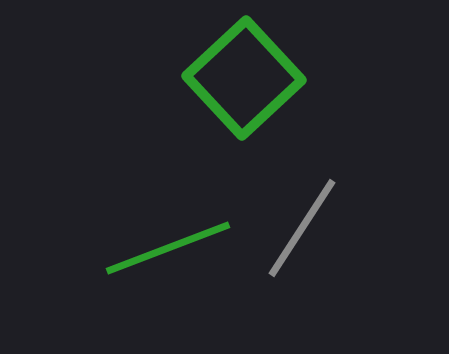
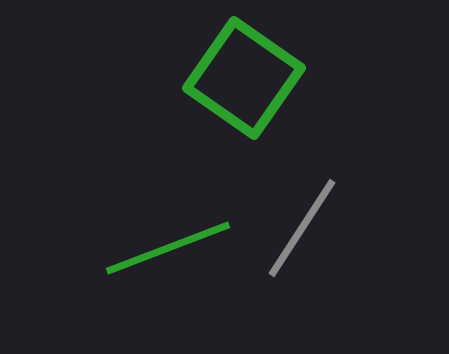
green square: rotated 12 degrees counterclockwise
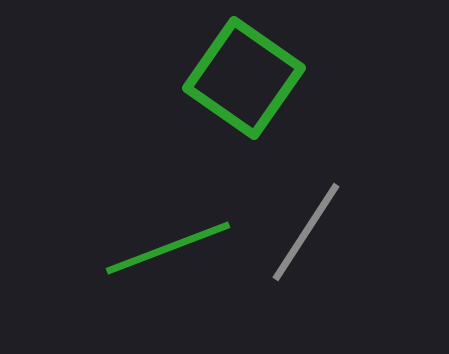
gray line: moved 4 px right, 4 px down
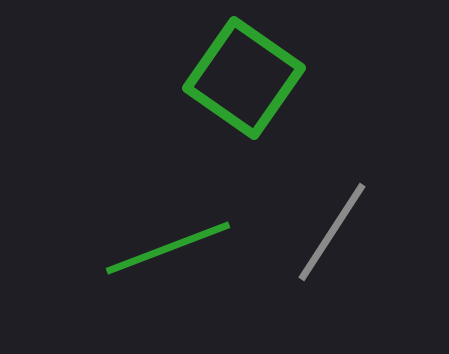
gray line: moved 26 px right
